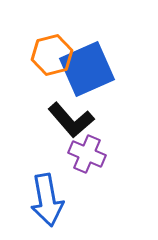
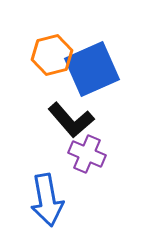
blue square: moved 5 px right
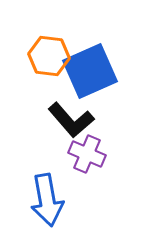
orange hexagon: moved 3 px left, 1 px down; rotated 21 degrees clockwise
blue square: moved 2 px left, 2 px down
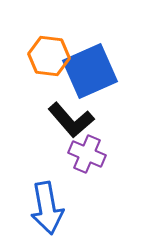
blue arrow: moved 8 px down
